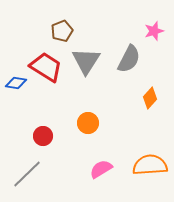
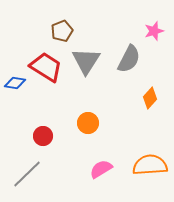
blue diamond: moved 1 px left
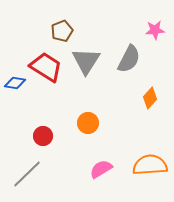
pink star: moved 1 px right, 1 px up; rotated 12 degrees clockwise
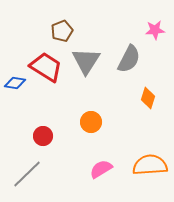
orange diamond: moved 2 px left; rotated 25 degrees counterclockwise
orange circle: moved 3 px right, 1 px up
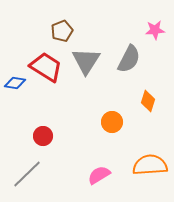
orange diamond: moved 3 px down
orange circle: moved 21 px right
pink semicircle: moved 2 px left, 6 px down
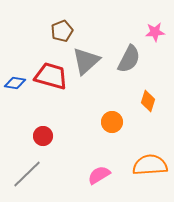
pink star: moved 2 px down
gray triangle: rotated 16 degrees clockwise
red trapezoid: moved 5 px right, 9 px down; rotated 16 degrees counterclockwise
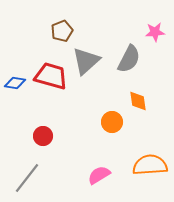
orange diamond: moved 10 px left; rotated 25 degrees counterclockwise
gray line: moved 4 px down; rotated 8 degrees counterclockwise
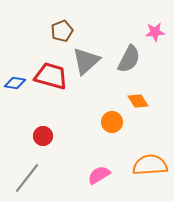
orange diamond: rotated 25 degrees counterclockwise
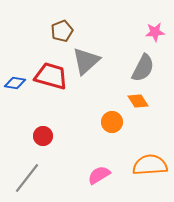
gray semicircle: moved 14 px right, 9 px down
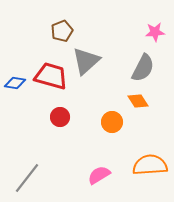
red circle: moved 17 px right, 19 px up
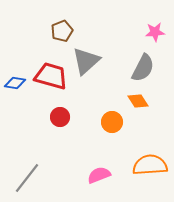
pink semicircle: rotated 10 degrees clockwise
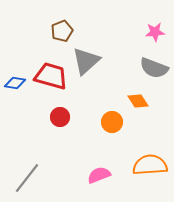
gray semicircle: moved 11 px right; rotated 84 degrees clockwise
